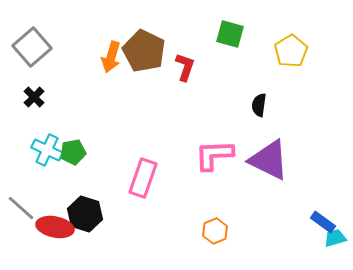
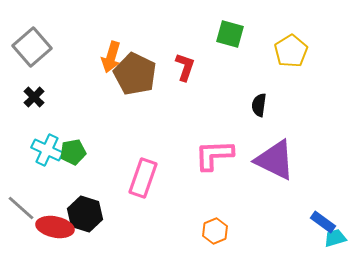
brown pentagon: moved 9 px left, 23 px down
purple triangle: moved 6 px right
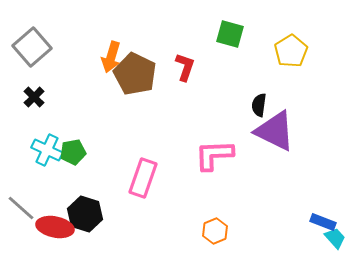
purple triangle: moved 29 px up
blue rectangle: rotated 15 degrees counterclockwise
cyan trapezoid: rotated 65 degrees clockwise
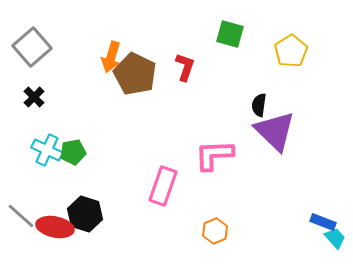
purple triangle: rotated 18 degrees clockwise
pink rectangle: moved 20 px right, 8 px down
gray line: moved 8 px down
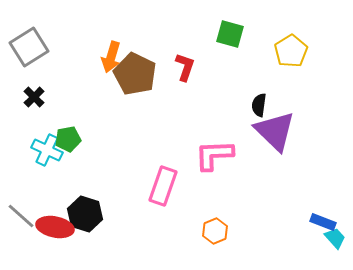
gray square: moved 3 px left; rotated 9 degrees clockwise
green pentagon: moved 5 px left, 13 px up
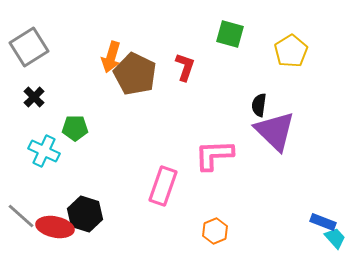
green pentagon: moved 7 px right, 11 px up; rotated 10 degrees clockwise
cyan cross: moved 3 px left, 1 px down
